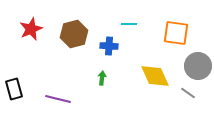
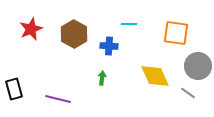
brown hexagon: rotated 16 degrees counterclockwise
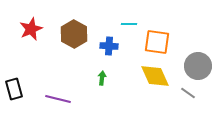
orange square: moved 19 px left, 9 px down
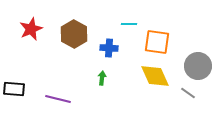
blue cross: moved 2 px down
black rectangle: rotated 70 degrees counterclockwise
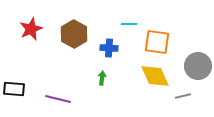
gray line: moved 5 px left, 3 px down; rotated 49 degrees counterclockwise
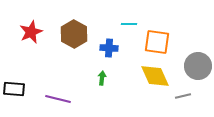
red star: moved 3 px down
